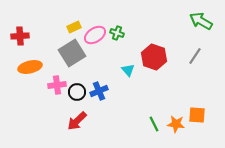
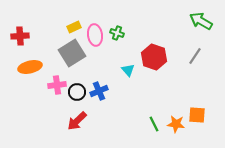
pink ellipse: rotated 65 degrees counterclockwise
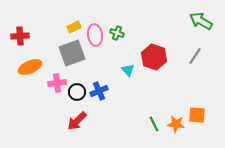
gray square: rotated 12 degrees clockwise
orange ellipse: rotated 10 degrees counterclockwise
pink cross: moved 2 px up
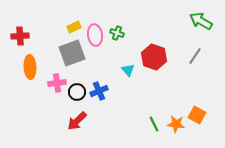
orange ellipse: rotated 70 degrees counterclockwise
orange square: rotated 24 degrees clockwise
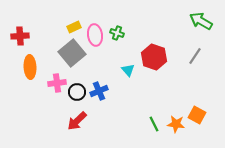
gray square: rotated 20 degrees counterclockwise
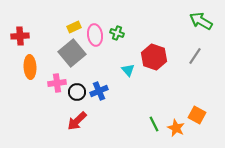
orange star: moved 4 px down; rotated 18 degrees clockwise
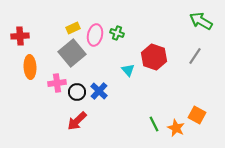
yellow rectangle: moved 1 px left, 1 px down
pink ellipse: rotated 20 degrees clockwise
blue cross: rotated 24 degrees counterclockwise
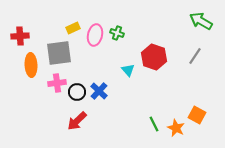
gray square: moved 13 px left; rotated 32 degrees clockwise
orange ellipse: moved 1 px right, 2 px up
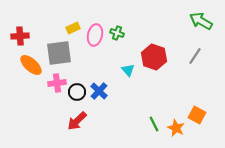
orange ellipse: rotated 45 degrees counterclockwise
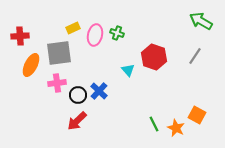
orange ellipse: rotated 75 degrees clockwise
black circle: moved 1 px right, 3 px down
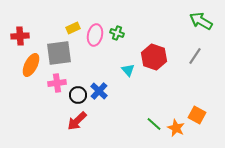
green line: rotated 21 degrees counterclockwise
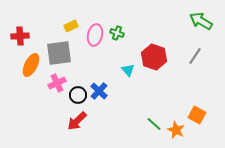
yellow rectangle: moved 2 px left, 2 px up
pink cross: rotated 18 degrees counterclockwise
orange star: moved 2 px down
